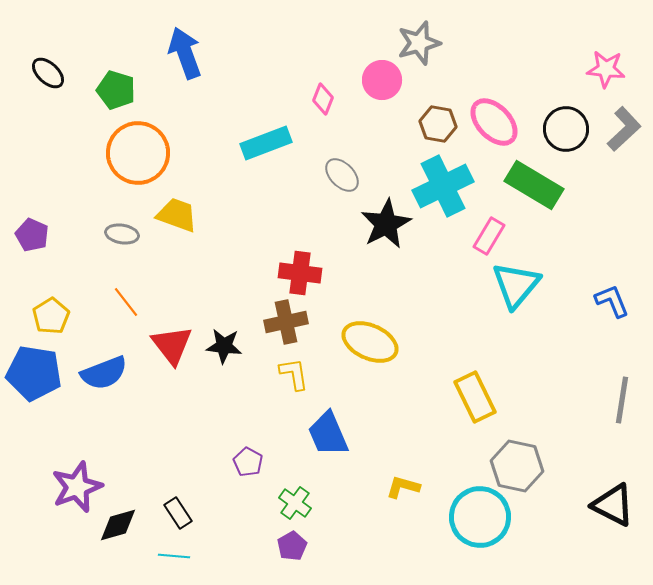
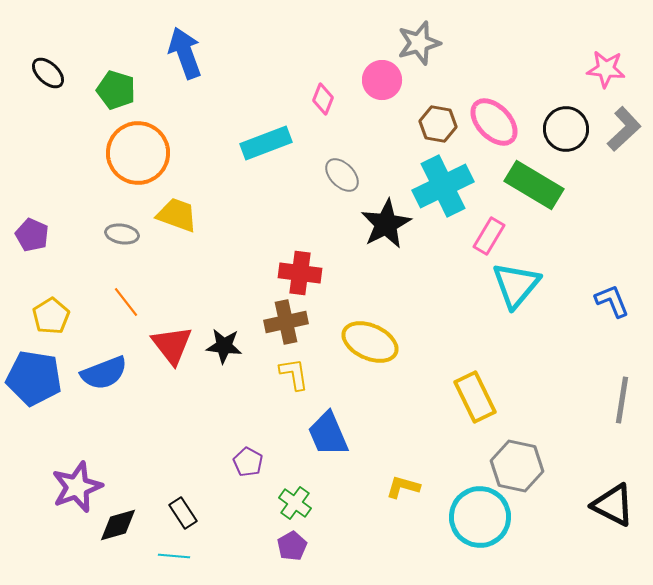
blue pentagon at (34, 373): moved 5 px down
black rectangle at (178, 513): moved 5 px right
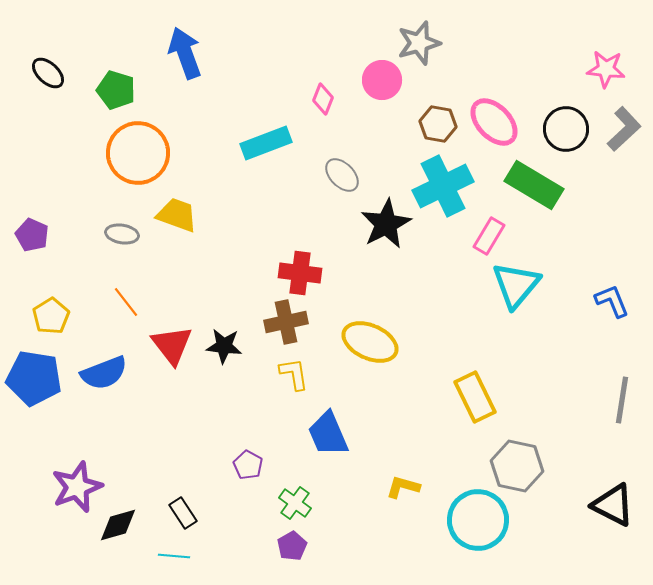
purple pentagon at (248, 462): moved 3 px down
cyan circle at (480, 517): moved 2 px left, 3 px down
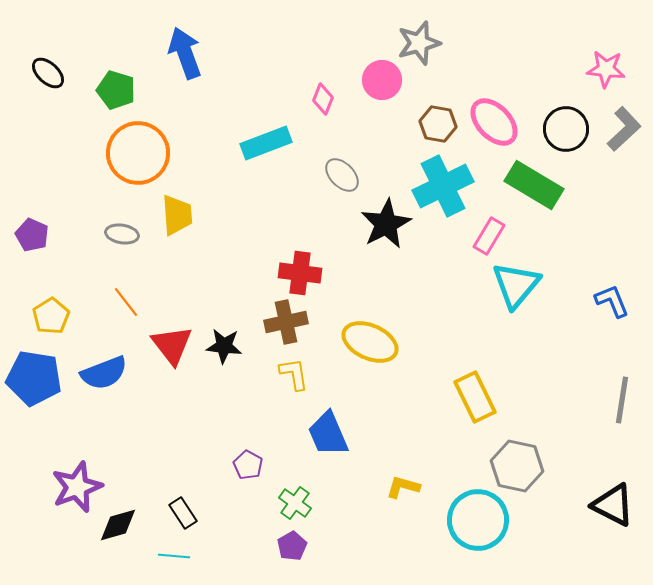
yellow trapezoid at (177, 215): rotated 66 degrees clockwise
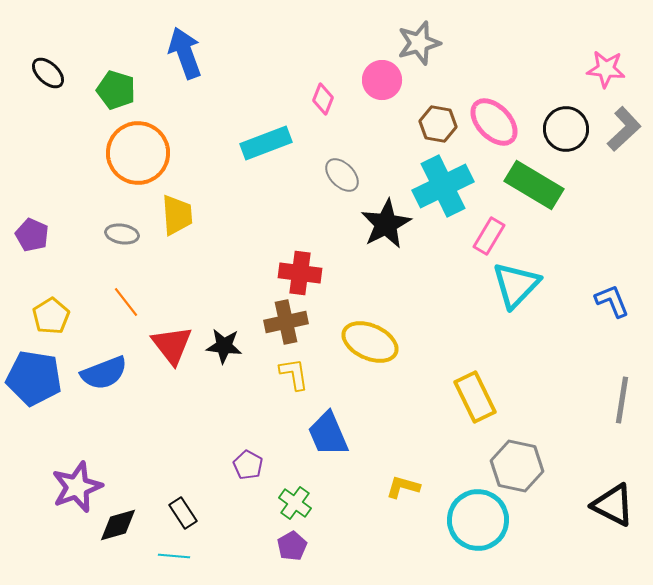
cyan triangle at (516, 285): rotated 4 degrees clockwise
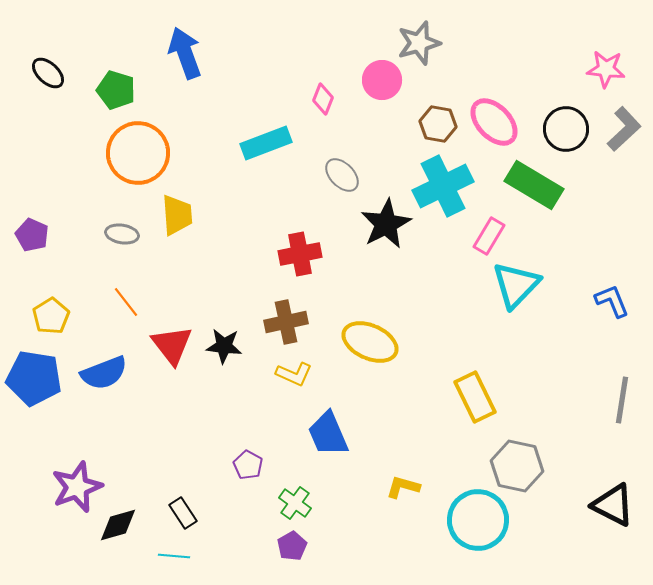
red cross at (300, 273): moved 19 px up; rotated 18 degrees counterclockwise
yellow L-shape at (294, 374): rotated 123 degrees clockwise
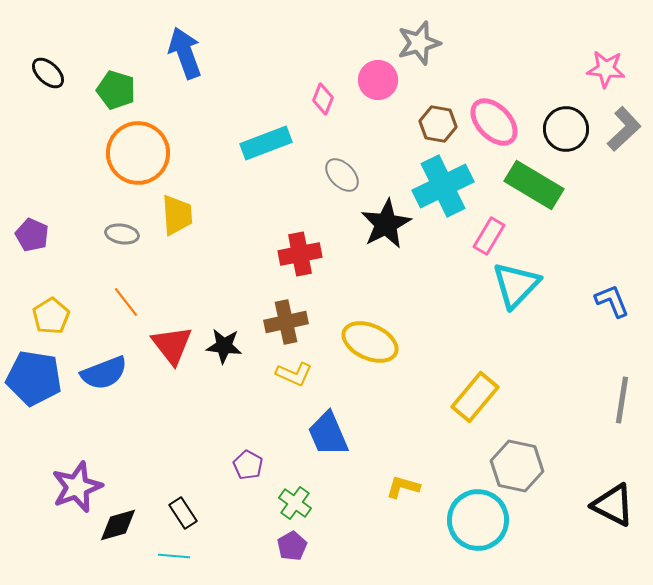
pink circle at (382, 80): moved 4 px left
yellow rectangle at (475, 397): rotated 66 degrees clockwise
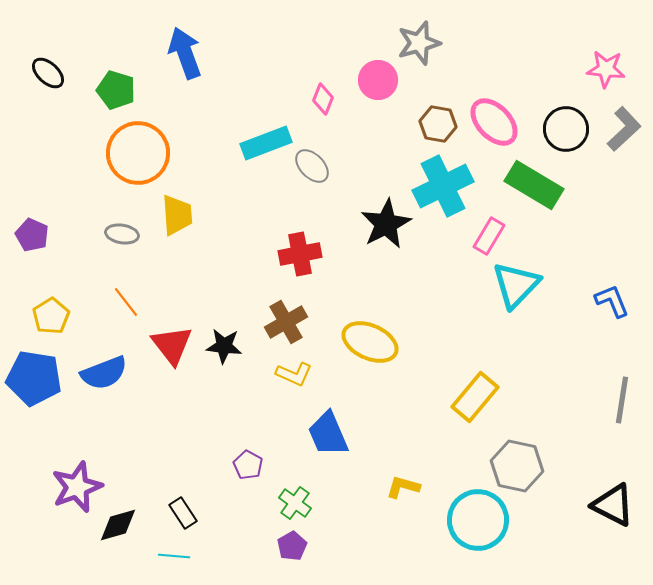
gray ellipse at (342, 175): moved 30 px left, 9 px up
brown cross at (286, 322): rotated 18 degrees counterclockwise
